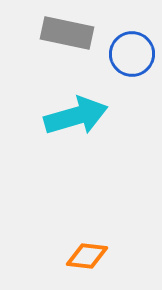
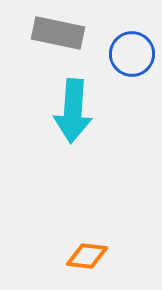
gray rectangle: moved 9 px left
cyan arrow: moved 3 px left, 5 px up; rotated 110 degrees clockwise
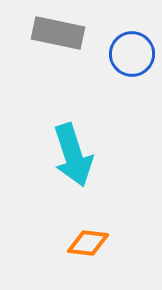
cyan arrow: moved 44 px down; rotated 22 degrees counterclockwise
orange diamond: moved 1 px right, 13 px up
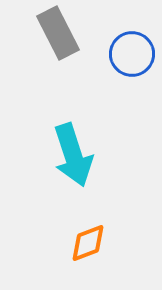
gray rectangle: rotated 51 degrees clockwise
orange diamond: rotated 27 degrees counterclockwise
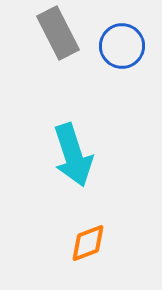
blue circle: moved 10 px left, 8 px up
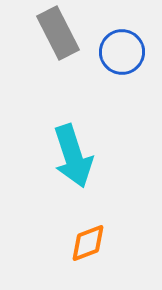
blue circle: moved 6 px down
cyan arrow: moved 1 px down
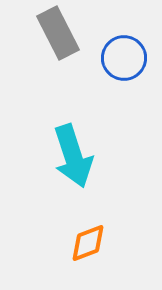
blue circle: moved 2 px right, 6 px down
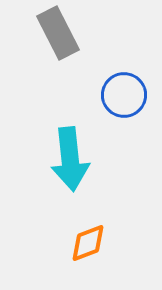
blue circle: moved 37 px down
cyan arrow: moved 3 px left, 3 px down; rotated 12 degrees clockwise
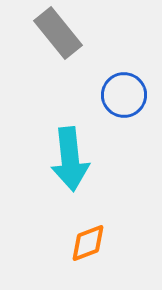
gray rectangle: rotated 12 degrees counterclockwise
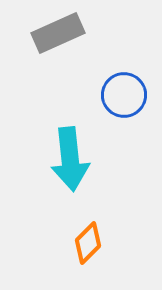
gray rectangle: rotated 75 degrees counterclockwise
orange diamond: rotated 24 degrees counterclockwise
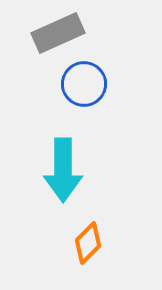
blue circle: moved 40 px left, 11 px up
cyan arrow: moved 7 px left, 11 px down; rotated 6 degrees clockwise
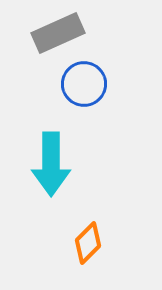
cyan arrow: moved 12 px left, 6 px up
